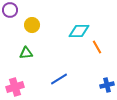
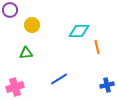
orange line: rotated 16 degrees clockwise
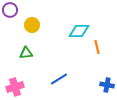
blue cross: rotated 24 degrees clockwise
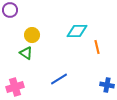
yellow circle: moved 10 px down
cyan diamond: moved 2 px left
green triangle: rotated 40 degrees clockwise
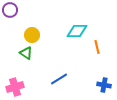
blue cross: moved 3 px left
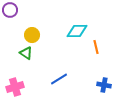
orange line: moved 1 px left
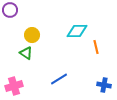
pink cross: moved 1 px left, 1 px up
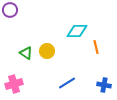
yellow circle: moved 15 px right, 16 px down
blue line: moved 8 px right, 4 px down
pink cross: moved 2 px up
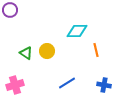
orange line: moved 3 px down
pink cross: moved 1 px right, 1 px down
